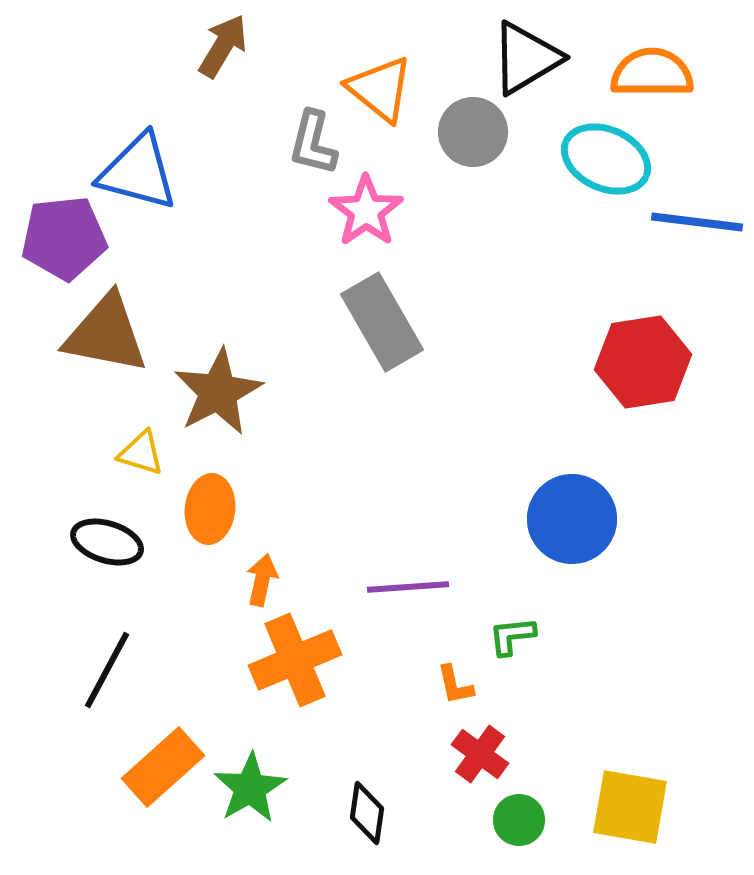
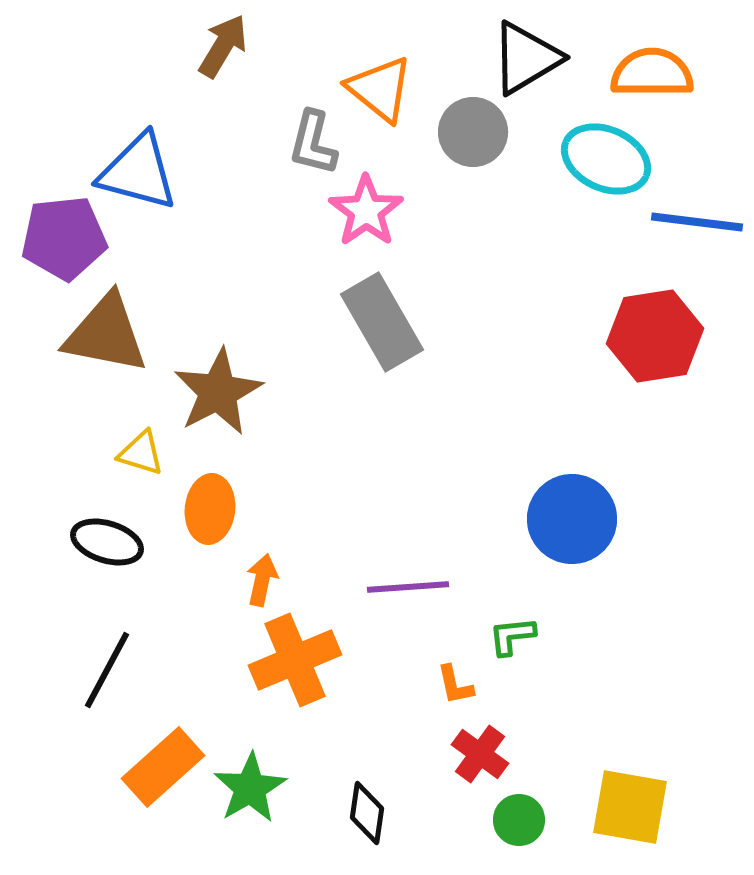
red hexagon: moved 12 px right, 26 px up
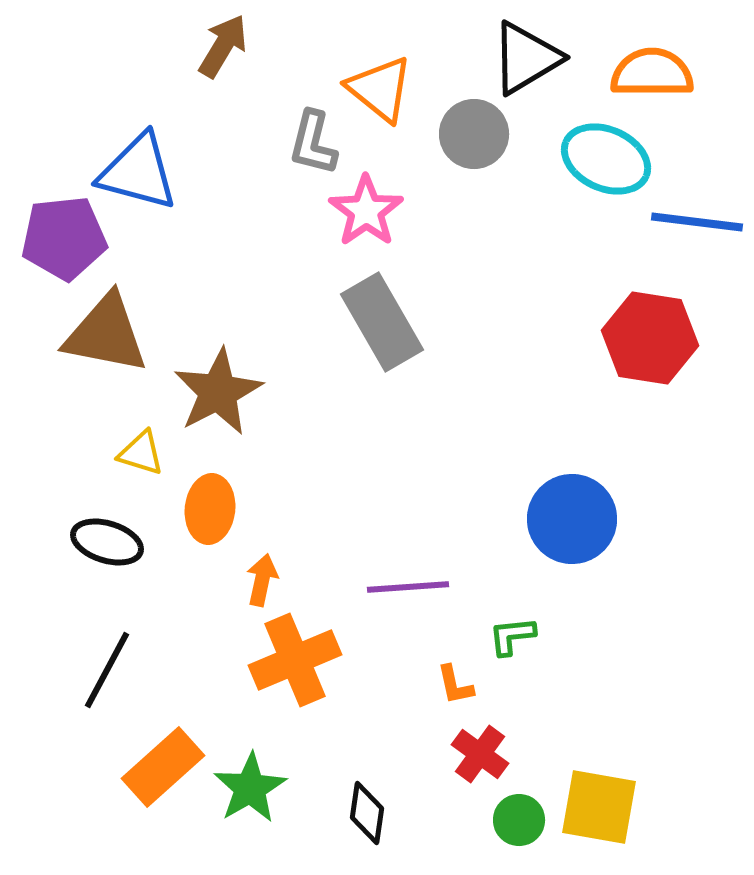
gray circle: moved 1 px right, 2 px down
red hexagon: moved 5 px left, 2 px down; rotated 18 degrees clockwise
yellow square: moved 31 px left
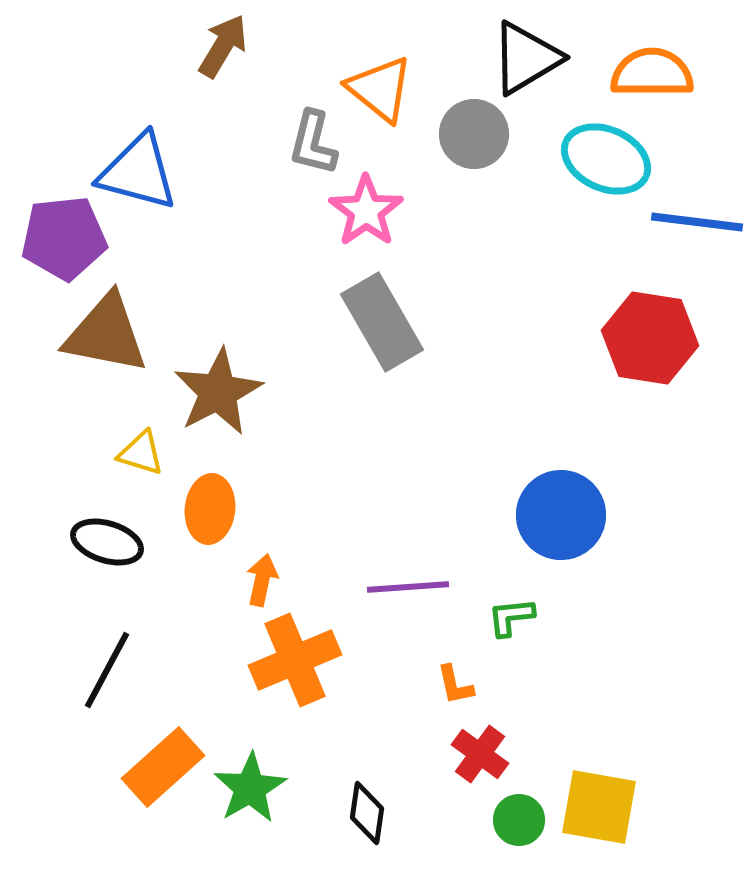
blue circle: moved 11 px left, 4 px up
green L-shape: moved 1 px left, 19 px up
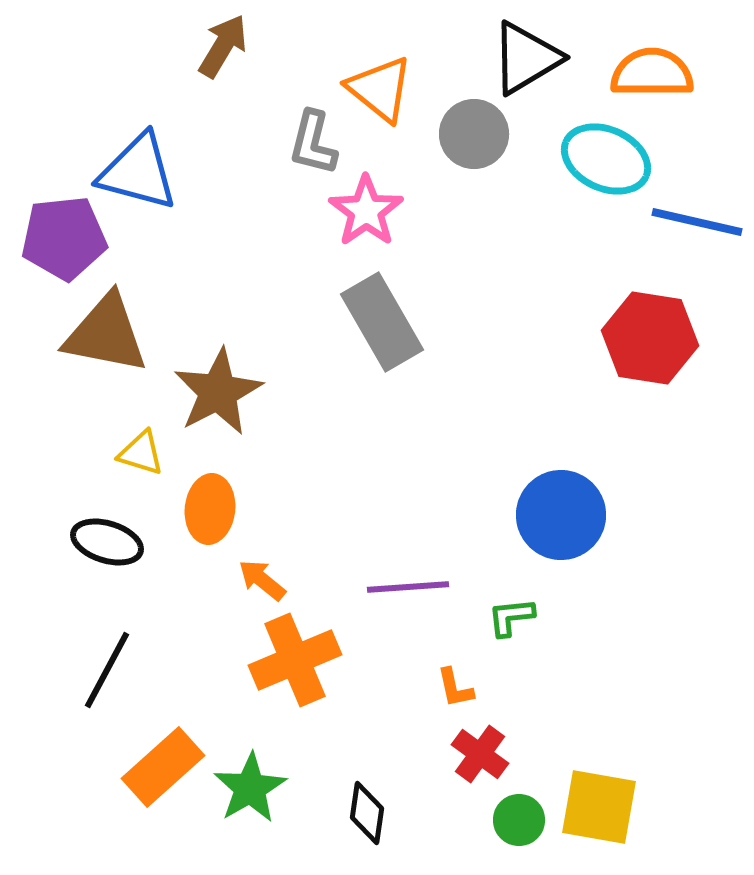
blue line: rotated 6 degrees clockwise
orange arrow: rotated 63 degrees counterclockwise
orange L-shape: moved 3 px down
